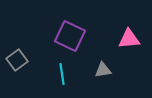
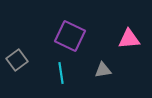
cyan line: moved 1 px left, 1 px up
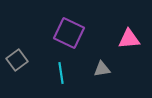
purple square: moved 1 px left, 3 px up
gray triangle: moved 1 px left, 1 px up
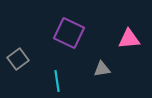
gray square: moved 1 px right, 1 px up
cyan line: moved 4 px left, 8 px down
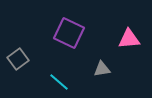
cyan line: moved 2 px right, 1 px down; rotated 40 degrees counterclockwise
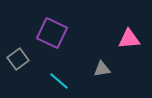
purple square: moved 17 px left
cyan line: moved 1 px up
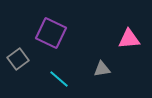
purple square: moved 1 px left
cyan line: moved 2 px up
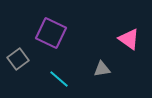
pink triangle: rotated 40 degrees clockwise
